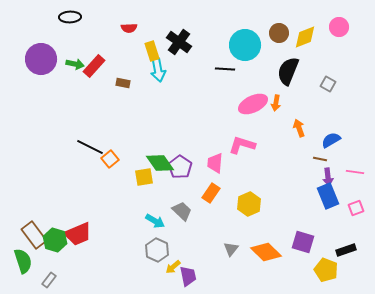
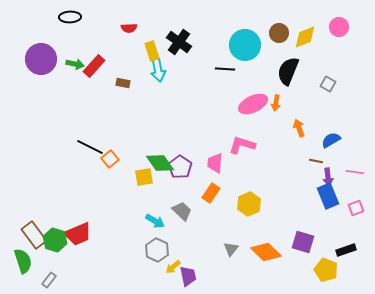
brown line at (320, 159): moved 4 px left, 2 px down
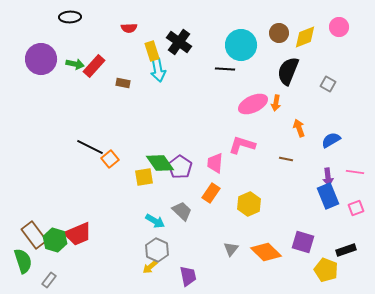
cyan circle at (245, 45): moved 4 px left
brown line at (316, 161): moved 30 px left, 2 px up
yellow arrow at (173, 267): moved 23 px left
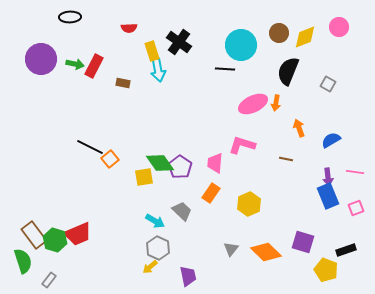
red rectangle at (94, 66): rotated 15 degrees counterclockwise
gray hexagon at (157, 250): moved 1 px right, 2 px up
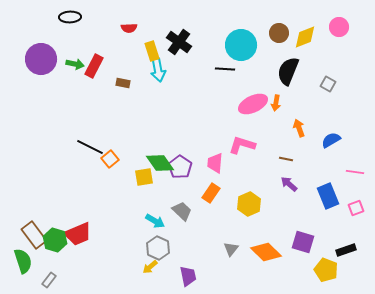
purple arrow at (328, 177): moved 39 px left, 7 px down; rotated 138 degrees clockwise
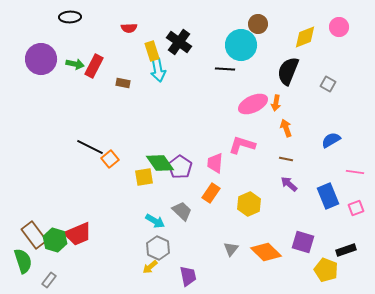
brown circle at (279, 33): moved 21 px left, 9 px up
orange arrow at (299, 128): moved 13 px left
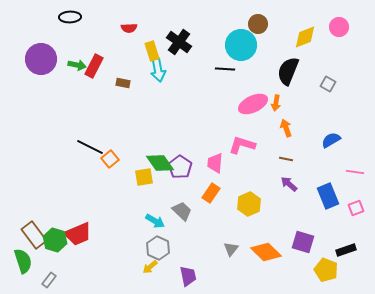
green arrow at (75, 64): moved 2 px right, 1 px down
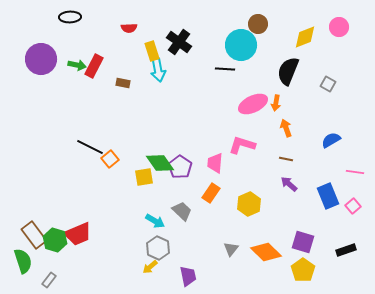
pink square at (356, 208): moved 3 px left, 2 px up; rotated 21 degrees counterclockwise
yellow pentagon at (326, 270): moved 23 px left; rotated 15 degrees clockwise
